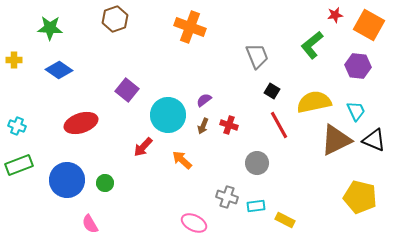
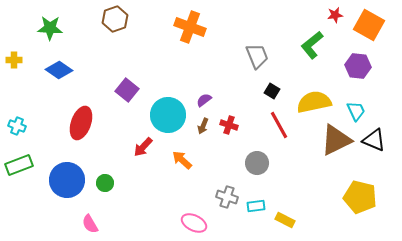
red ellipse: rotated 52 degrees counterclockwise
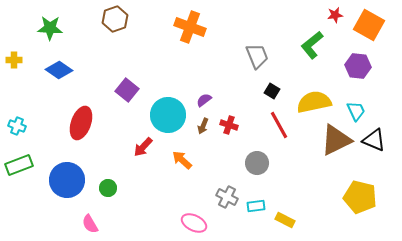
green circle: moved 3 px right, 5 px down
gray cross: rotated 10 degrees clockwise
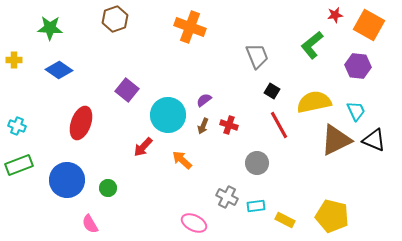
yellow pentagon: moved 28 px left, 19 px down
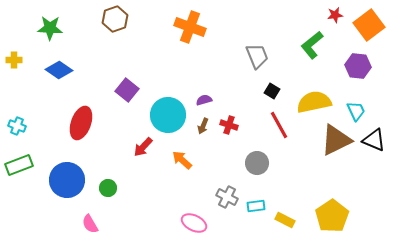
orange square: rotated 24 degrees clockwise
purple semicircle: rotated 21 degrees clockwise
yellow pentagon: rotated 24 degrees clockwise
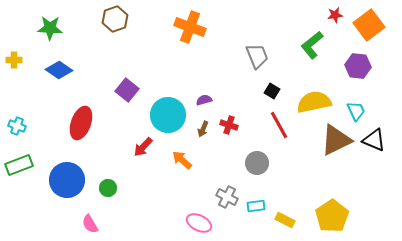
brown arrow: moved 3 px down
pink ellipse: moved 5 px right
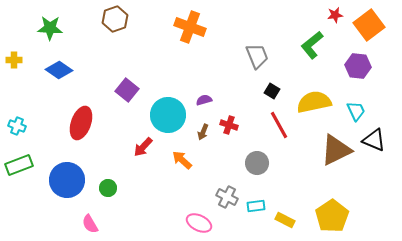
brown arrow: moved 3 px down
brown triangle: moved 10 px down
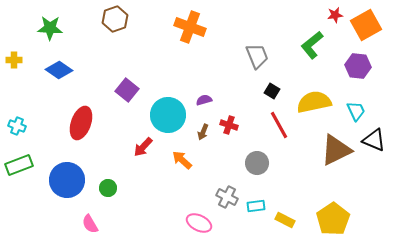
orange square: moved 3 px left; rotated 8 degrees clockwise
yellow pentagon: moved 1 px right, 3 px down
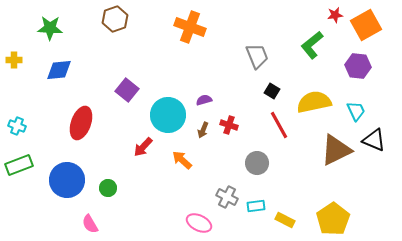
blue diamond: rotated 40 degrees counterclockwise
brown arrow: moved 2 px up
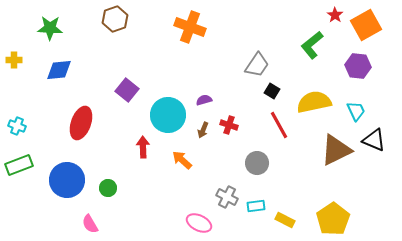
red star: rotated 28 degrees counterclockwise
gray trapezoid: moved 9 px down; rotated 56 degrees clockwise
red arrow: rotated 135 degrees clockwise
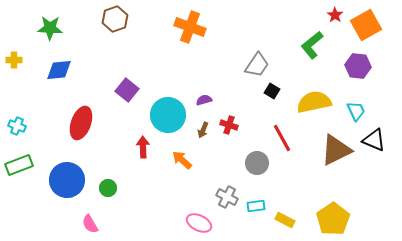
red line: moved 3 px right, 13 px down
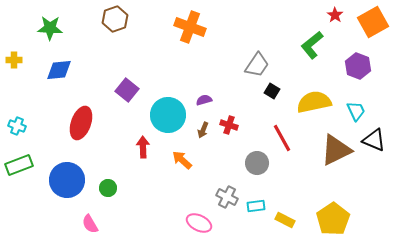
orange square: moved 7 px right, 3 px up
purple hexagon: rotated 15 degrees clockwise
